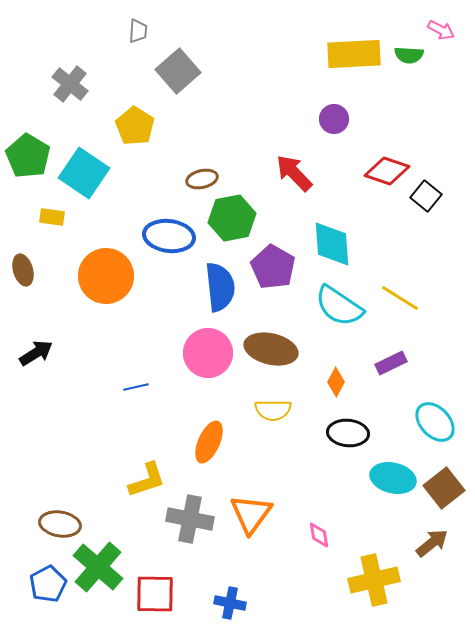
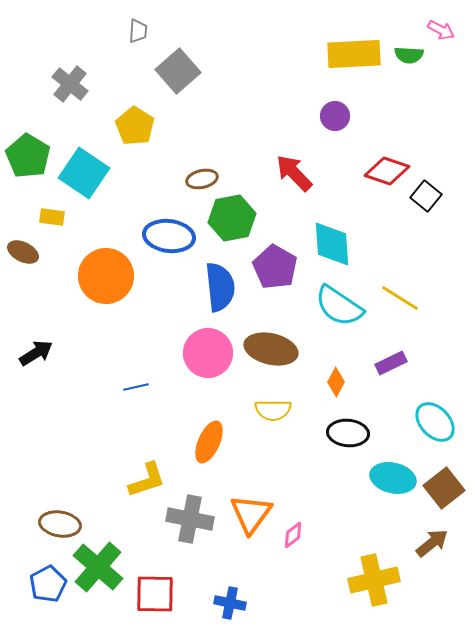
purple circle at (334, 119): moved 1 px right, 3 px up
purple pentagon at (273, 267): moved 2 px right
brown ellipse at (23, 270): moved 18 px up; rotated 48 degrees counterclockwise
pink diamond at (319, 535): moved 26 px left; rotated 64 degrees clockwise
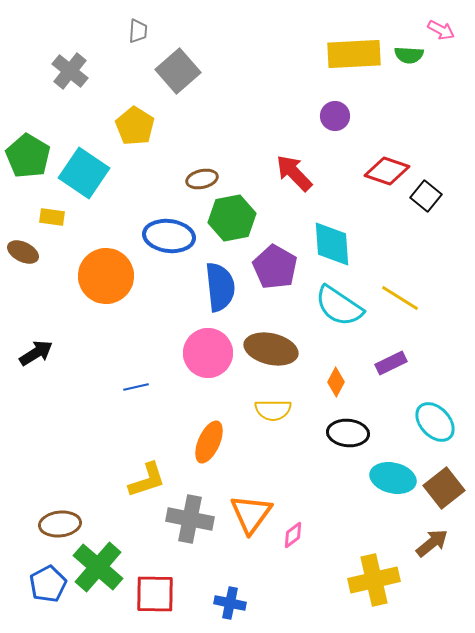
gray cross at (70, 84): moved 13 px up
brown ellipse at (60, 524): rotated 15 degrees counterclockwise
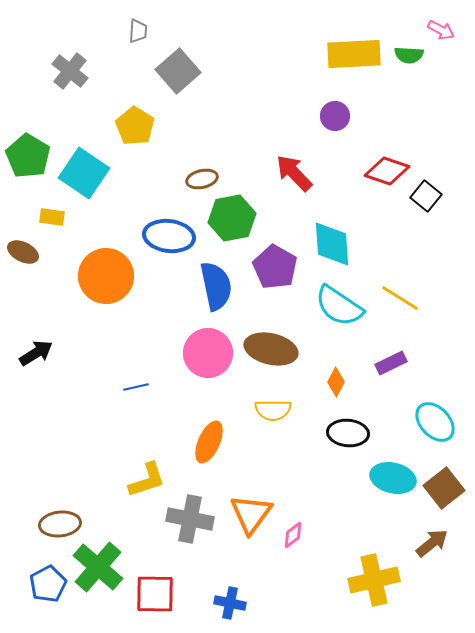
blue semicircle at (220, 287): moved 4 px left, 1 px up; rotated 6 degrees counterclockwise
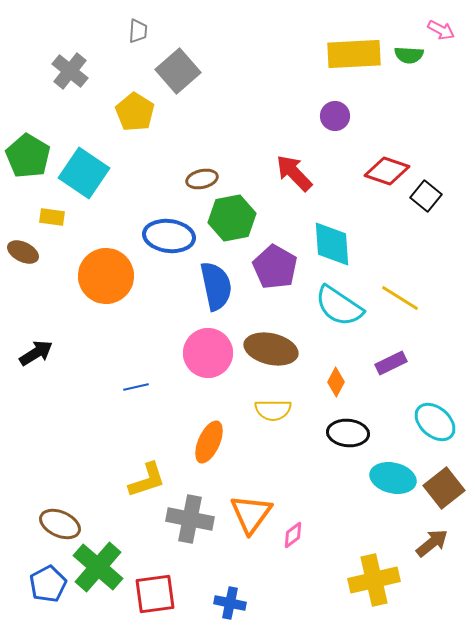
yellow pentagon at (135, 126): moved 14 px up
cyan ellipse at (435, 422): rotated 6 degrees counterclockwise
brown ellipse at (60, 524): rotated 30 degrees clockwise
red square at (155, 594): rotated 9 degrees counterclockwise
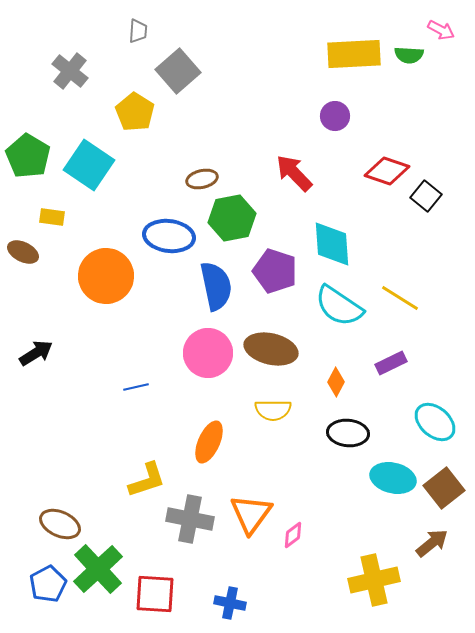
cyan square at (84, 173): moved 5 px right, 8 px up
purple pentagon at (275, 267): moved 4 px down; rotated 12 degrees counterclockwise
green cross at (98, 567): moved 2 px down; rotated 6 degrees clockwise
red square at (155, 594): rotated 12 degrees clockwise
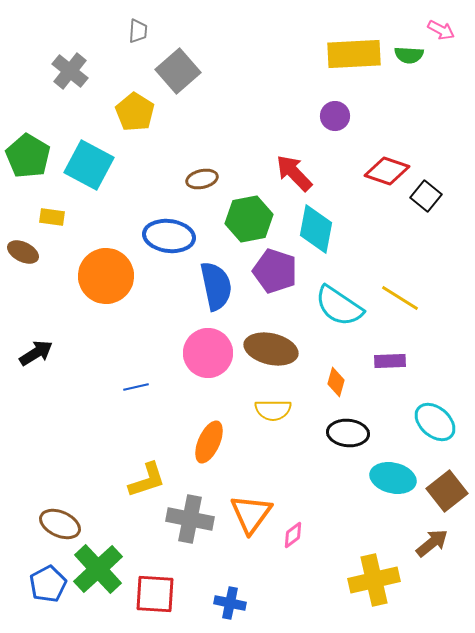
cyan square at (89, 165): rotated 6 degrees counterclockwise
green hexagon at (232, 218): moved 17 px right, 1 px down
cyan diamond at (332, 244): moved 16 px left, 15 px up; rotated 15 degrees clockwise
purple rectangle at (391, 363): moved 1 px left, 2 px up; rotated 24 degrees clockwise
orange diamond at (336, 382): rotated 12 degrees counterclockwise
brown square at (444, 488): moved 3 px right, 3 px down
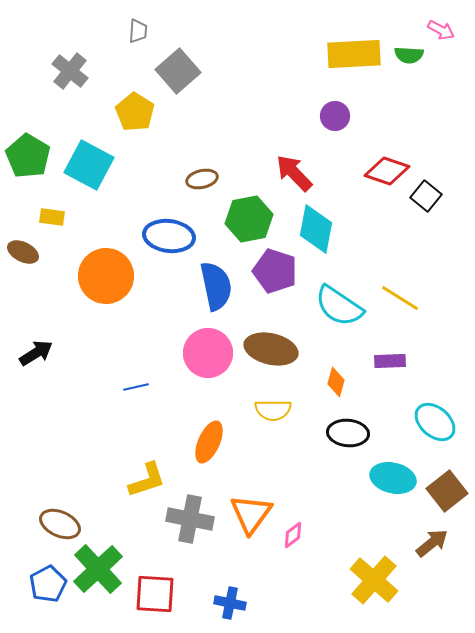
yellow cross at (374, 580): rotated 36 degrees counterclockwise
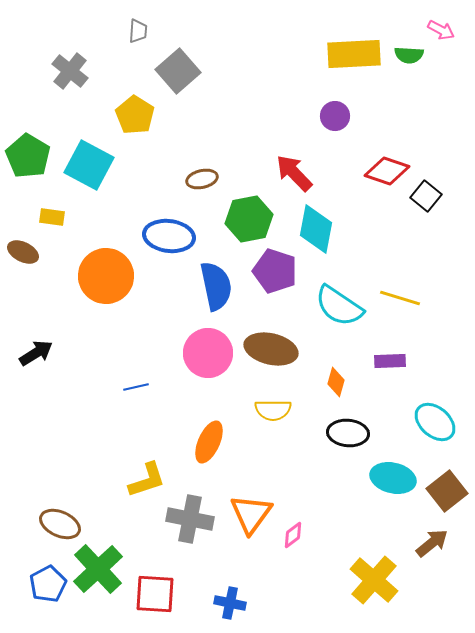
yellow pentagon at (135, 112): moved 3 px down
yellow line at (400, 298): rotated 15 degrees counterclockwise
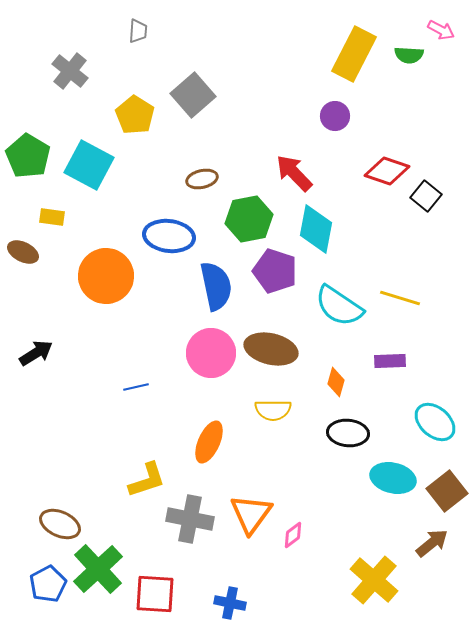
yellow rectangle at (354, 54): rotated 60 degrees counterclockwise
gray square at (178, 71): moved 15 px right, 24 px down
pink circle at (208, 353): moved 3 px right
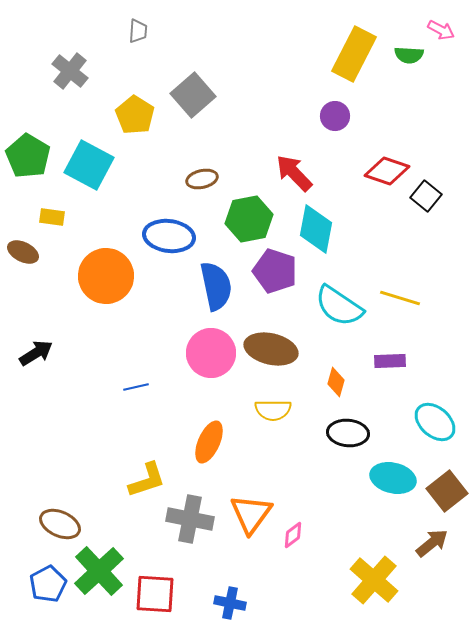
green cross at (98, 569): moved 1 px right, 2 px down
